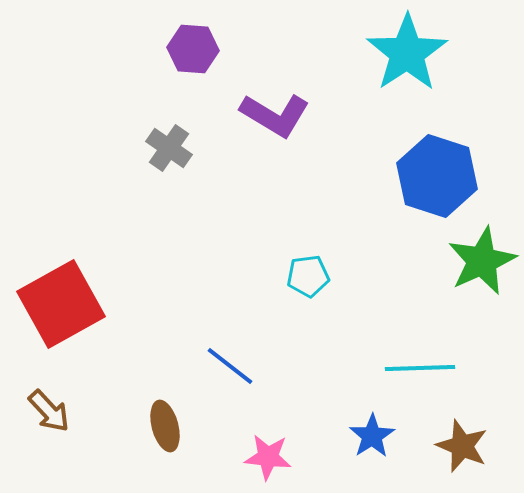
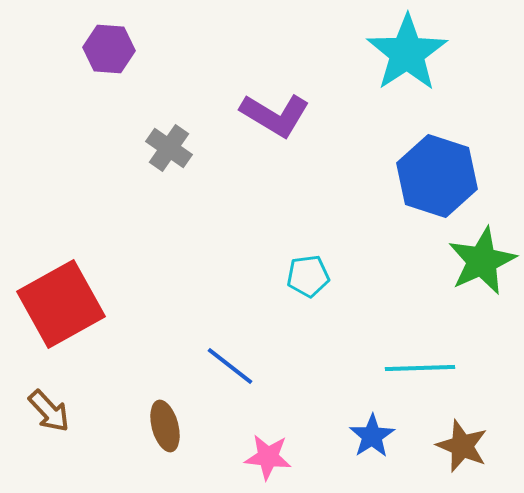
purple hexagon: moved 84 px left
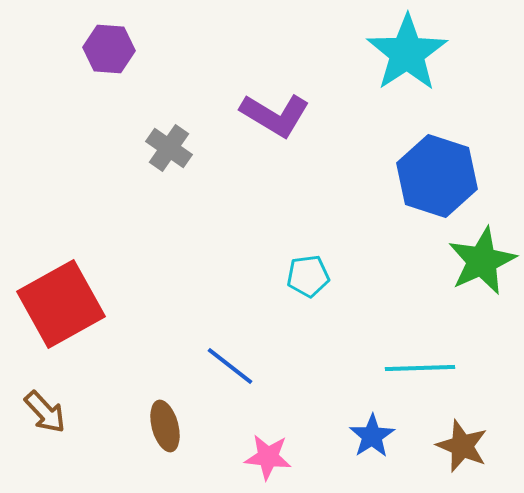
brown arrow: moved 4 px left, 1 px down
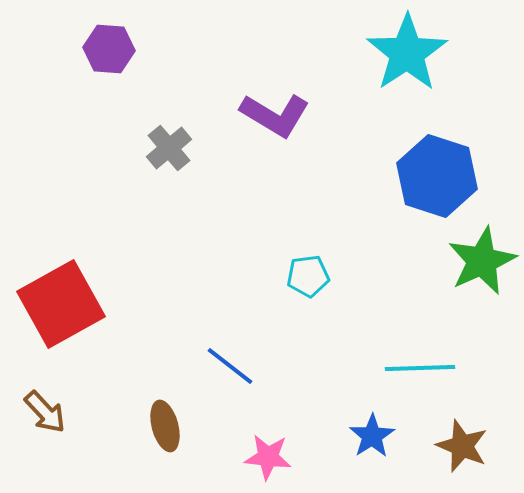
gray cross: rotated 15 degrees clockwise
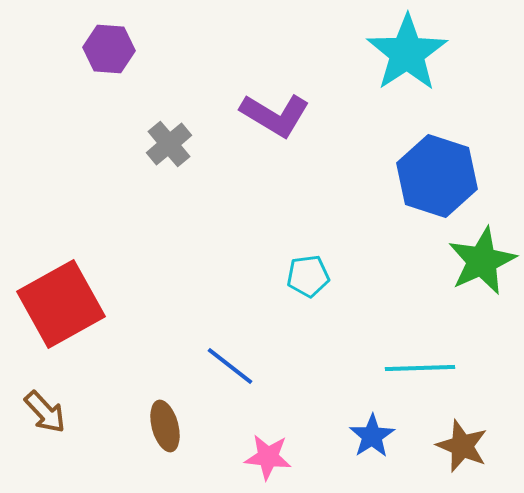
gray cross: moved 4 px up
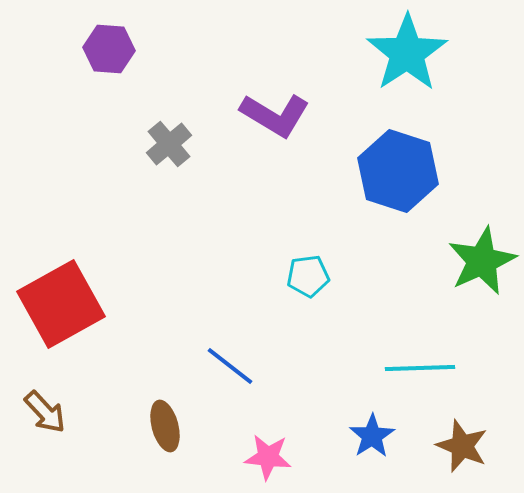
blue hexagon: moved 39 px left, 5 px up
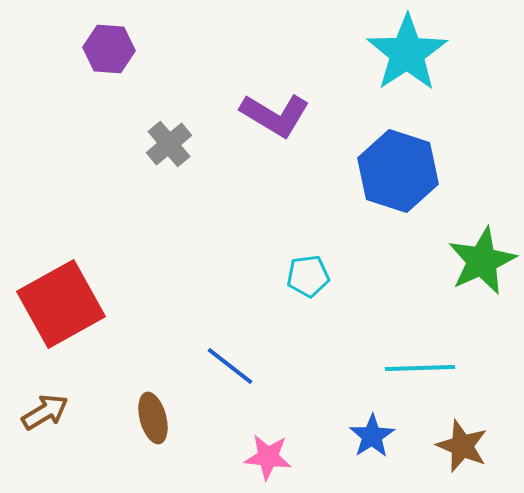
brown arrow: rotated 78 degrees counterclockwise
brown ellipse: moved 12 px left, 8 px up
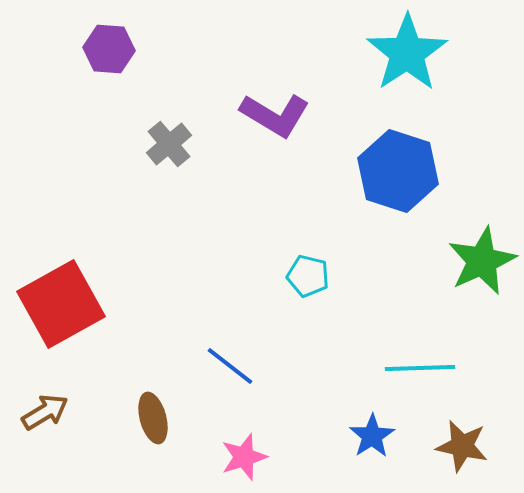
cyan pentagon: rotated 21 degrees clockwise
brown star: rotated 10 degrees counterclockwise
pink star: moved 24 px left; rotated 24 degrees counterclockwise
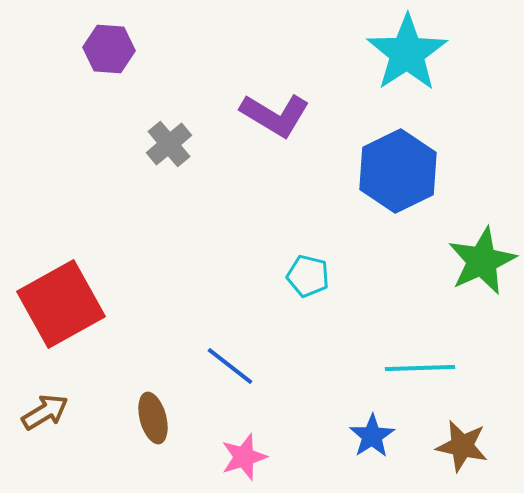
blue hexagon: rotated 16 degrees clockwise
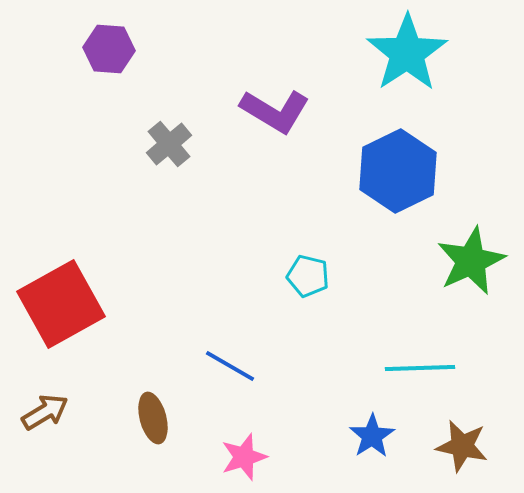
purple L-shape: moved 4 px up
green star: moved 11 px left
blue line: rotated 8 degrees counterclockwise
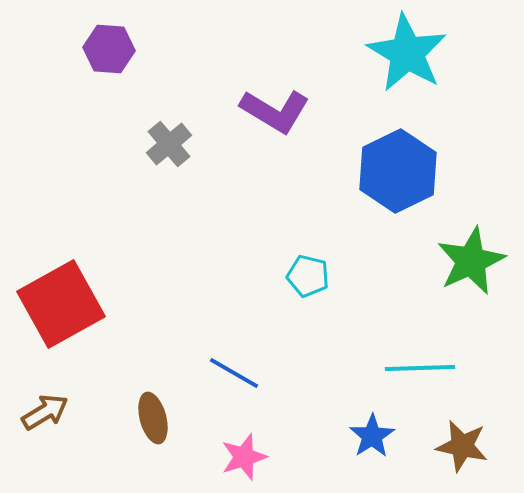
cyan star: rotated 8 degrees counterclockwise
blue line: moved 4 px right, 7 px down
